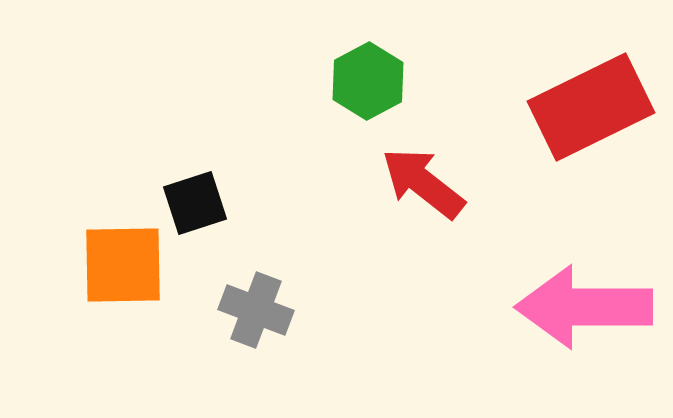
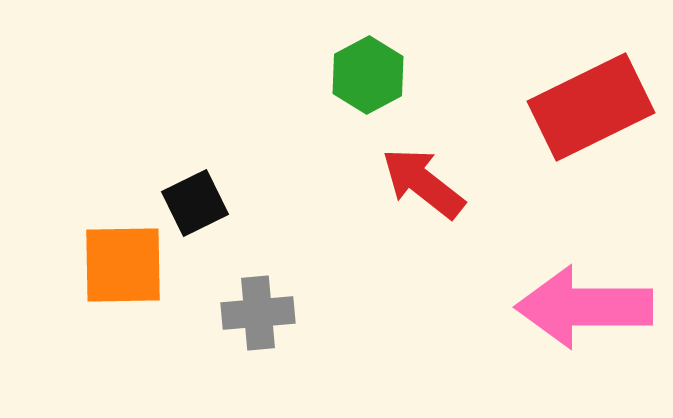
green hexagon: moved 6 px up
black square: rotated 8 degrees counterclockwise
gray cross: moved 2 px right, 3 px down; rotated 26 degrees counterclockwise
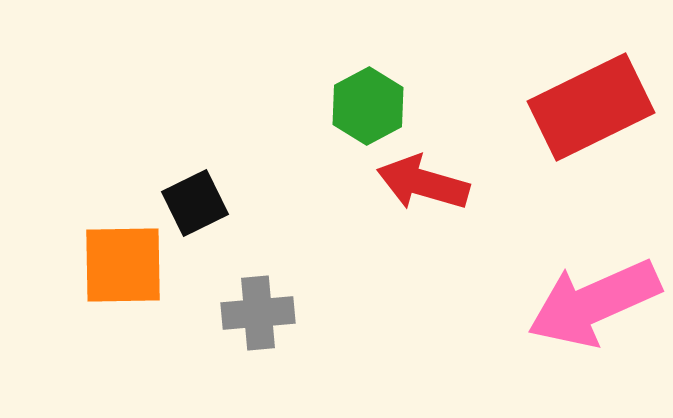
green hexagon: moved 31 px down
red arrow: rotated 22 degrees counterclockwise
pink arrow: moved 10 px right, 4 px up; rotated 24 degrees counterclockwise
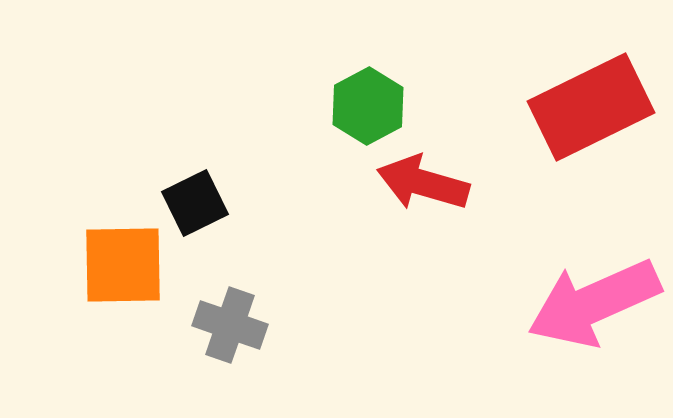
gray cross: moved 28 px left, 12 px down; rotated 24 degrees clockwise
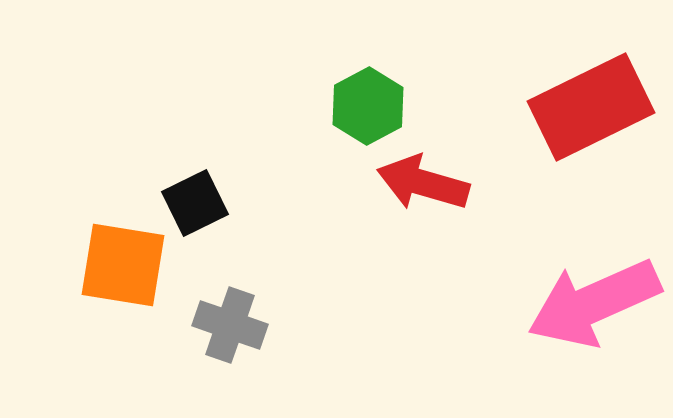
orange square: rotated 10 degrees clockwise
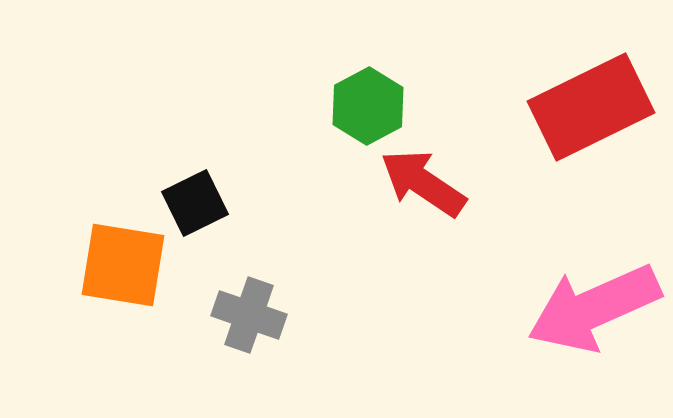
red arrow: rotated 18 degrees clockwise
pink arrow: moved 5 px down
gray cross: moved 19 px right, 10 px up
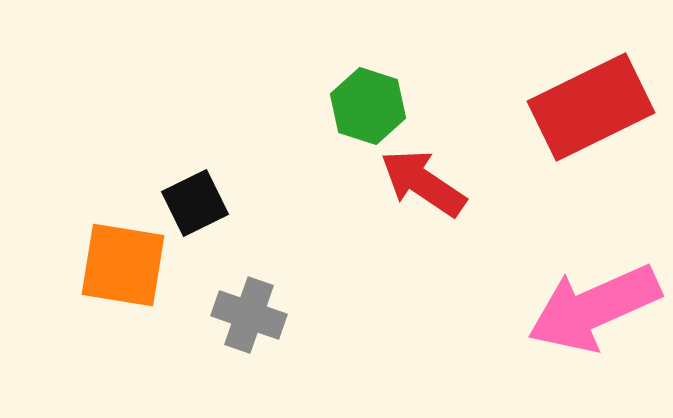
green hexagon: rotated 14 degrees counterclockwise
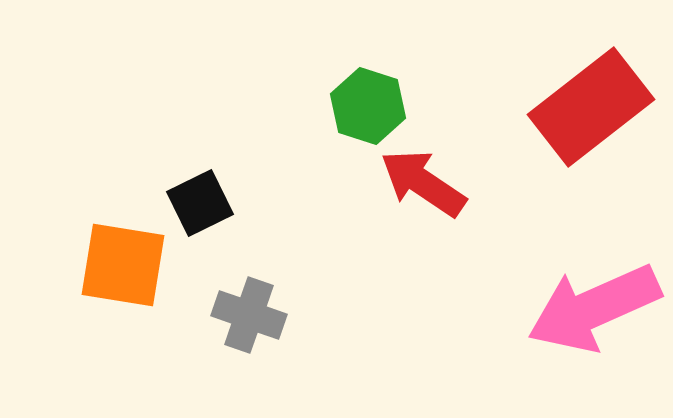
red rectangle: rotated 12 degrees counterclockwise
black square: moved 5 px right
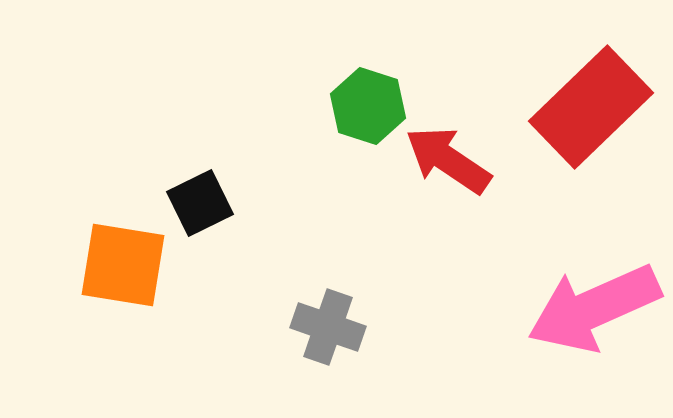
red rectangle: rotated 6 degrees counterclockwise
red arrow: moved 25 px right, 23 px up
gray cross: moved 79 px right, 12 px down
